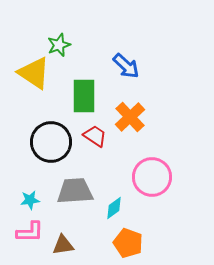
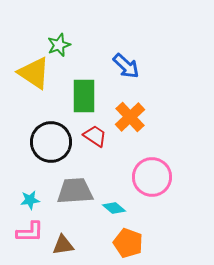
cyan diamond: rotated 75 degrees clockwise
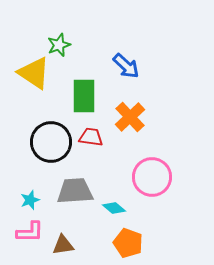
red trapezoid: moved 4 px left, 1 px down; rotated 25 degrees counterclockwise
cyan star: rotated 12 degrees counterclockwise
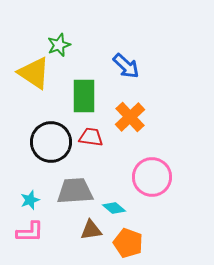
brown triangle: moved 28 px right, 15 px up
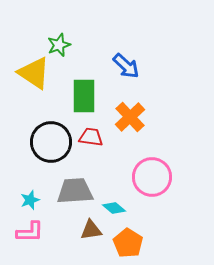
orange pentagon: rotated 12 degrees clockwise
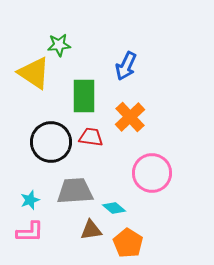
green star: rotated 15 degrees clockwise
blue arrow: rotated 72 degrees clockwise
pink circle: moved 4 px up
